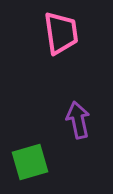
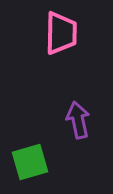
pink trapezoid: rotated 9 degrees clockwise
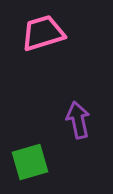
pink trapezoid: moved 18 px left; rotated 108 degrees counterclockwise
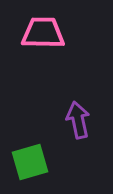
pink trapezoid: rotated 18 degrees clockwise
